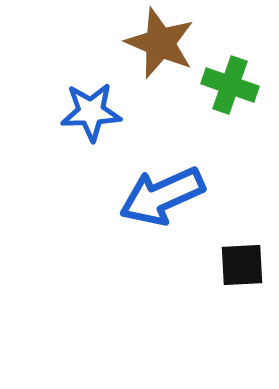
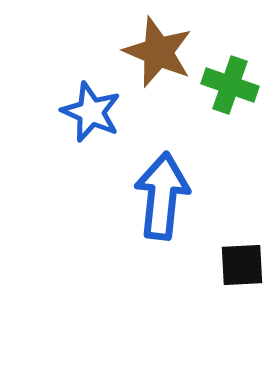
brown star: moved 2 px left, 9 px down
blue star: rotated 26 degrees clockwise
blue arrow: rotated 120 degrees clockwise
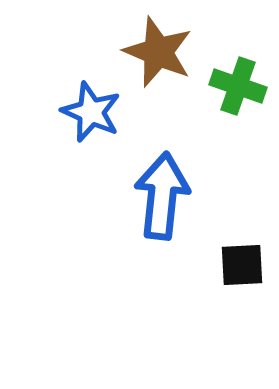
green cross: moved 8 px right, 1 px down
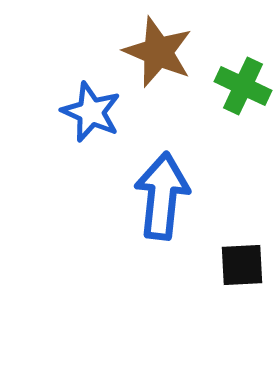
green cross: moved 5 px right; rotated 6 degrees clockwise
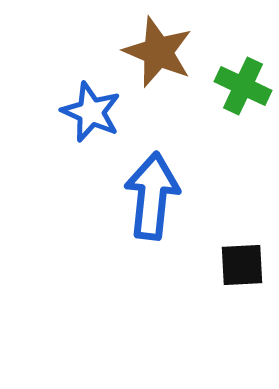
blue arrow: moved 10 px left
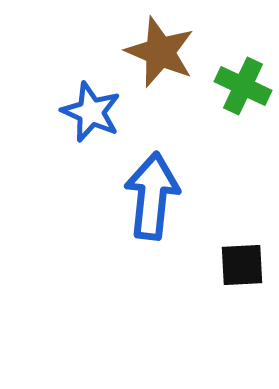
brown star: moved 2 px right
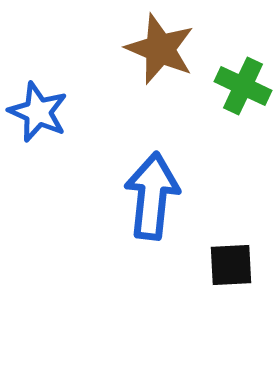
brown star: moved 3 px up
blue star: moved 53 px left
black square: moved 11 px left
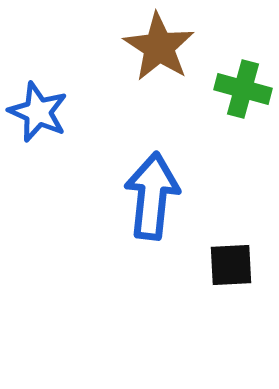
brown star: moved 1 px left, 2 px up; rotated 10 degrees clockwise
green cross: moved 3 px down; rotated 10 degrees counterclockwise
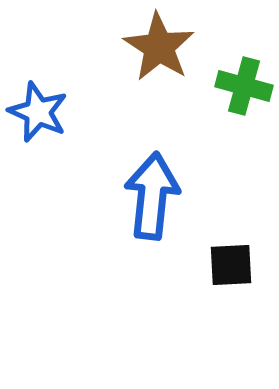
green cross: moved 1 px right, 3 px up
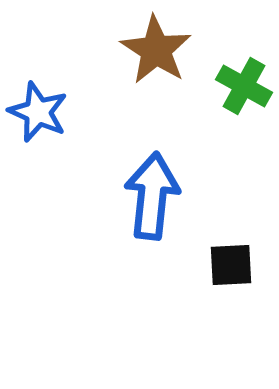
brown star: moved 3 px left, 3 px down
green cross: rotated 14 degrees clockwise
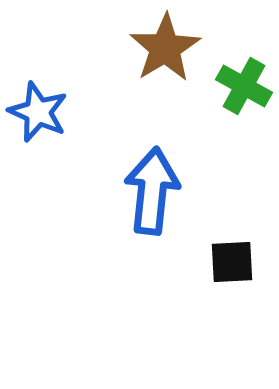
brown star: moved 9 px right, 2 px up; rotated 8 degrees clockwise
blue arrow: moved 5 px up
black square: moved 1 px right, 3 px up
